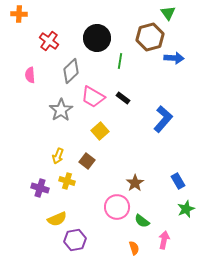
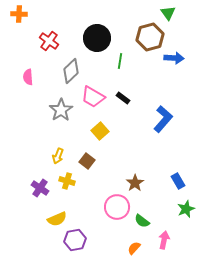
pink semicircle: moved 2 px left, 2 px down
purple cross: rotated 18 degrees clockwise
orange semicircle: rotated 120 degrees counterclockwise
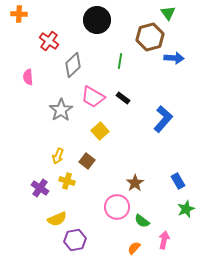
black circle: moved 18 px up
gray diamond: moved 2 px right, 6 px up
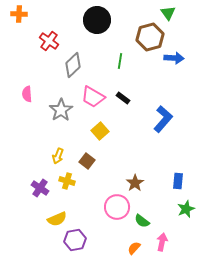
pink semicircle: moved 1 px left, 17 px down
blue rectangle: rotated 35 degrees clockwise
pink arrow: moved 2 px left, 2 px down
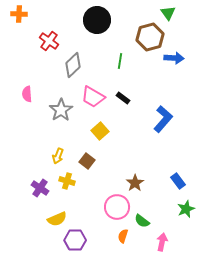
blue rectangle: rotated 42 degrees counterclockwise
purple hexagon: rotated 10 degrees clockwise
orange semicircle: moved 11 px left, 12 px up; rotated 24 degrees counterclockwise
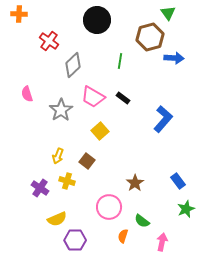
pink semicircle: rotated 14 degrees counterclockwise
pink circle: moved 8 px left
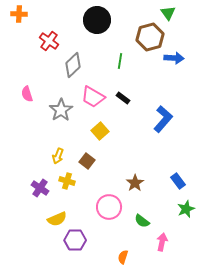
orange semicircle: moved 21 px down
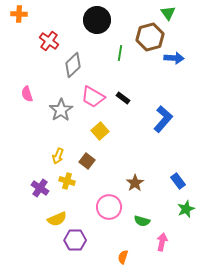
green line: moved 8 px up
green semicircle: rotated 21 degrees counterclockwise
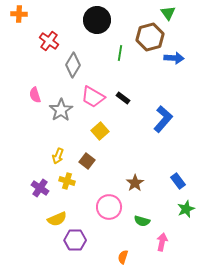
gray diamond: rotated 15 degrees counterclockwise
pink semicircle: moved 8 px right, 1 px down
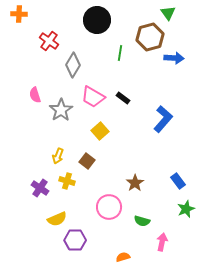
orange semicircle: rotated 56 degrees clockwise
